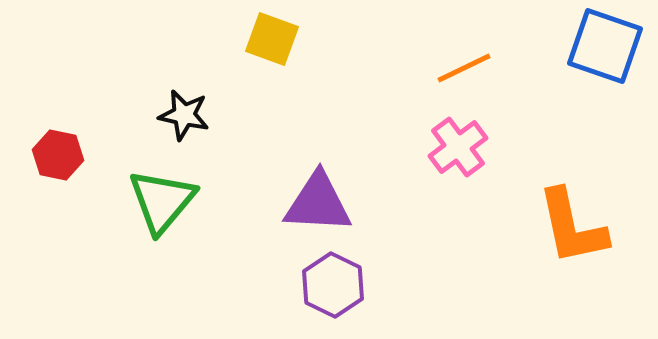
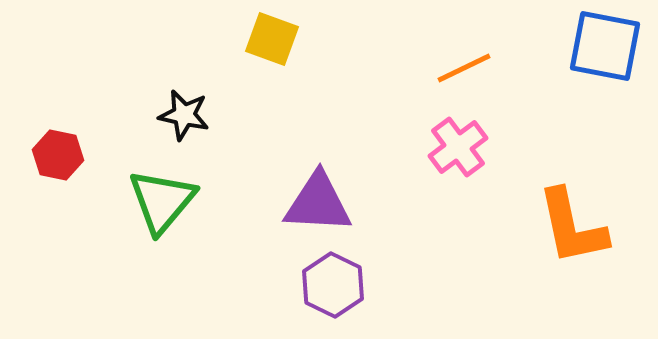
blue square: rotated 8 degrees counterclockwise
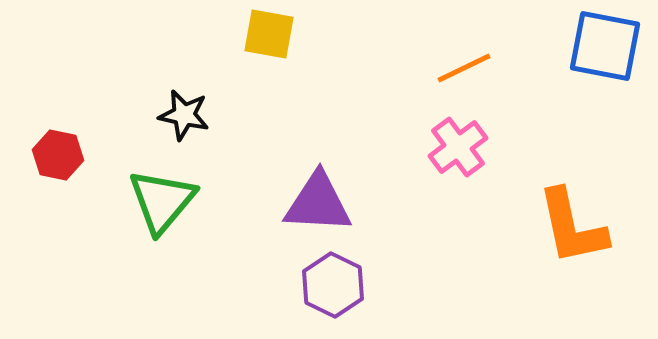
yellow square: moved 3 px left, 5 px up; rotated 10 degrees counterclockwise
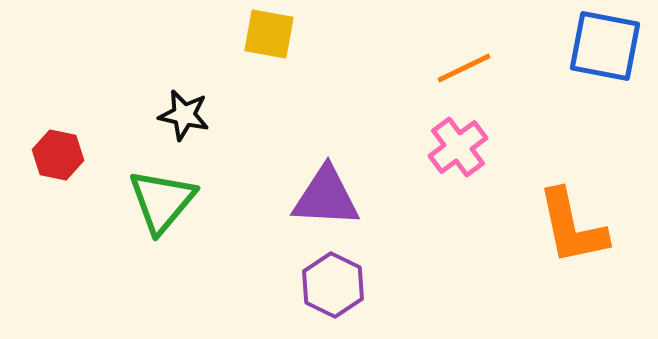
purple triangle: moved 8 px right, 6 px up
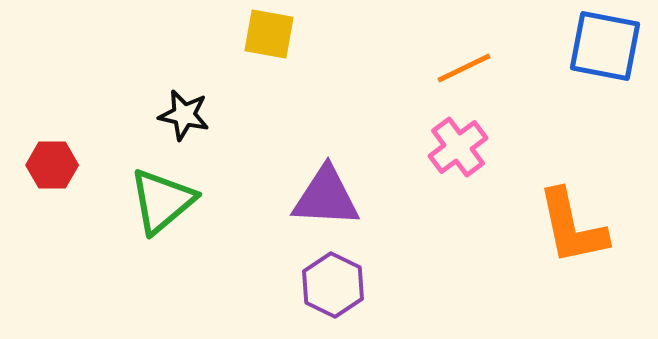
red hexagon: moved 6 px left, 10 px down; rotated 12 degrees counterclockwise
green triangle: rotated 10 degrees clockwise
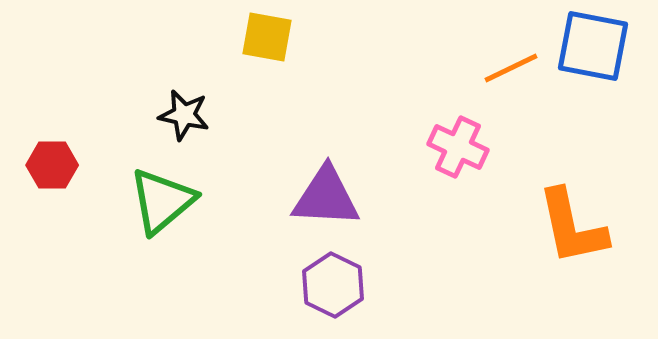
yellow square: moved 2 px left, 3 px down
blue square: moved 12 px left
orange line: moved 47 px right
pink cross: rotated 28 degrees counterclockwise
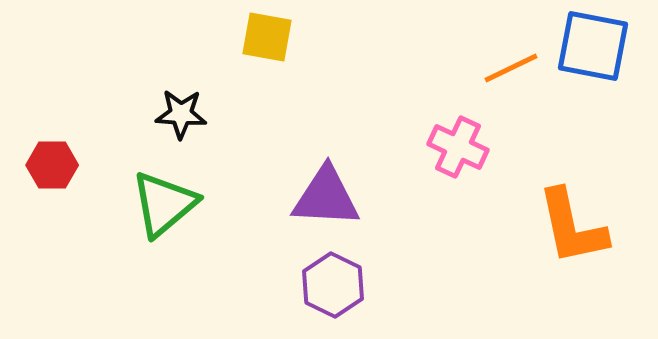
black star: moved 3 px left, 1 px up; rotated 9 degrees counterclockwise
green triangle: moved 2 px right, 3 px down
